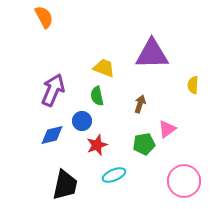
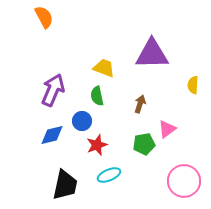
cyan ellipse: moved 5 px left
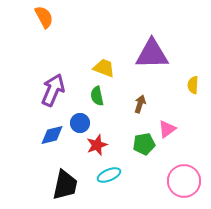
blue circle: moved 2 px left, 2 px down
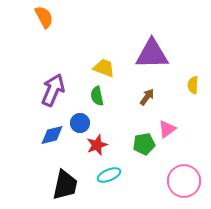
brown arrow: moved 7 px right, 7 px up; rotated 18 degrees clockwise
